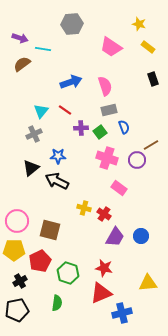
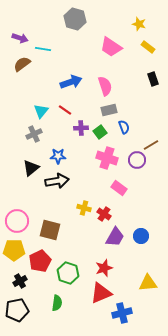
gray hexagon: moved 3 px right, 5 px up; rotated 20 degrees clockwise
black arrow: rotated 145 degrees clockwise
red star: rotated 30 degrees counterclockwise
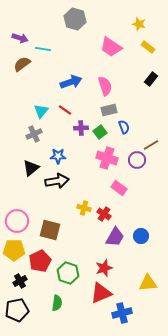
black rectangle: moved 2 px left; rotated 56 degrees clockwise
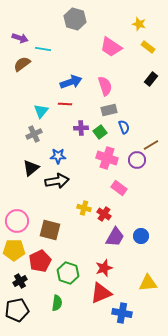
red line: moved 6 px up; rotated 32 degrees counterclockwise
blue cross: rotated 24 degrees clockwise
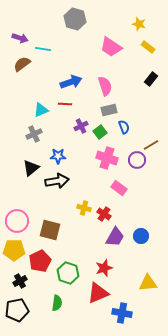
cyan triangle: moved 1 px up; rotated 28 degrees clockwise
purple cross: moved 2 px up; rotated 24 degrees counterclockwise
red triangle: moved 3 px left
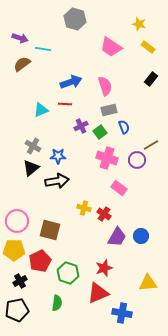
gray cross: moved 1 px left, 12 px down; rotated 35 degrees counterclockwise
purple trapezoid: moved 2 px right
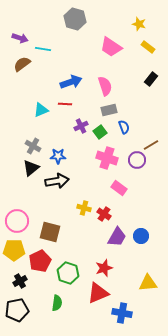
brown square: moved 2 px down
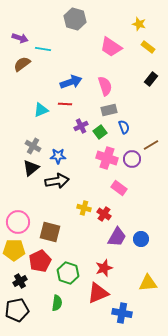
purple circle: moved 5 px left, 1 px up
pink circle: moved 1 px right, 1 px down
blue circle: moved 3 px down
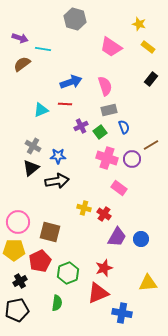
green hexagon: rotated 20 degrees clockwise
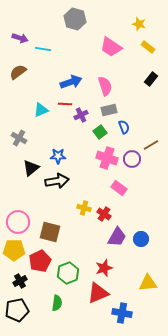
brown semicircle: moved 4 px left, 8 px down
purple cross: moved 11 px up
gray cross: moved 14 px left, 8 px up
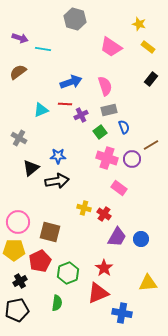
red star: rotated 18 degrees counterclockwise
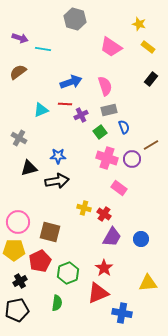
black triangle: moved 2 px left; rotated 24 degrees clockwise
purple trapezoid: moved 5 px left
